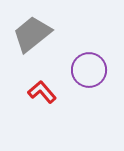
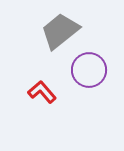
gray trapezoid: moved 28 px right, 3 px up
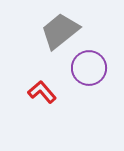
purple circle: moved 2 px up
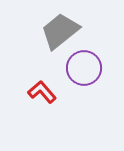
purple circle: moved 5 px left
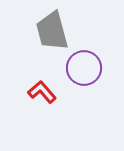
gray trapezoid: moved 8 px left; rotated 66 degrees counterclockwise
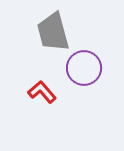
gray trapezoid: moved 1 px right, 1 px down
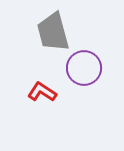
red L-shape: rotated 16 degrees counterclockwise
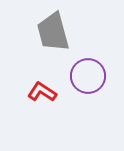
purple circle: moved 4 px right, 8 px down
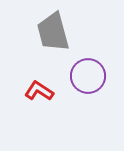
red L-shape: moved 3 px left, 1 px up
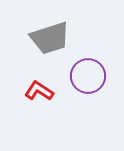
gray trapezoid: moved 3 px left, 6 px down; rotated 93 degrees counterclockwise
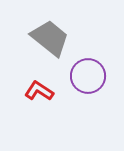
gray trapezoid: rotated 123 degrees counterclockwise
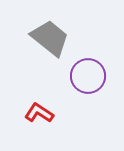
red L-shape: moved 22 px down
